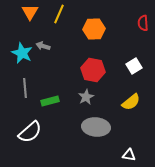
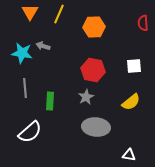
orange hexagon: moved 2 px up
cyan star: rotated 15 degrees counterclockwise
white square: rotated 28 degrees clockwise
green rectangle: rotated 72 degrees counterclockwise
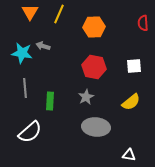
red hexagon: moved 1 px right, 3 px up
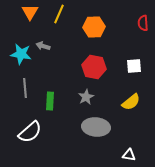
cyan star: moved 1 px left, 1 px down
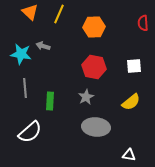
orange triangle: rotated 18 degrees counterclockwise
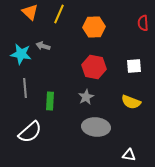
yellow semicircle: rotated 60 degrees clockwise
